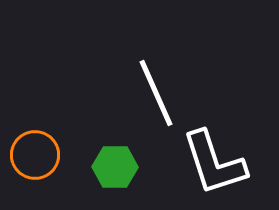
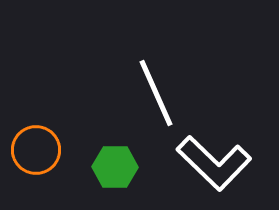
orange circle: moved 1 px right, 5 px up
white L-shape: rotated 28 degrees counterclockwise
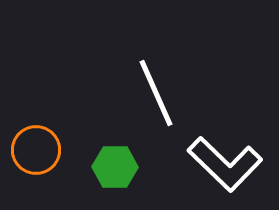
white L-shape: moved 11 px right, 1 px down
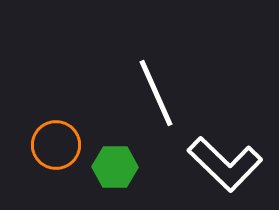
orange circle: moved 20 px right, 5 px up
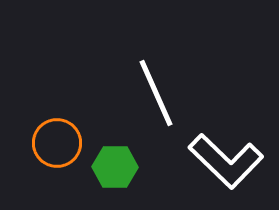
orange circle: moved 1 px right, 2 px up
white L-shape: moved 1 px right, 3 px up
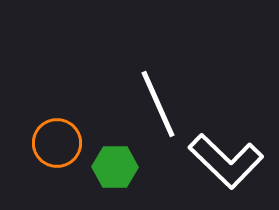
white line: moved 2 px right, 11 px down
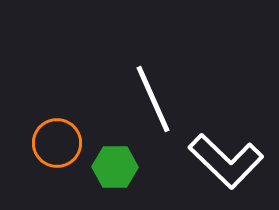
white line: moved 5 px left, 5 px up
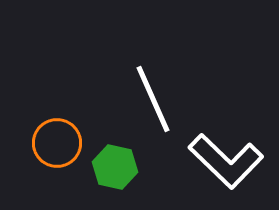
green hexagon: rotated 12 degrees clockwise
